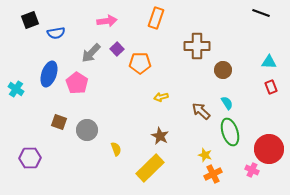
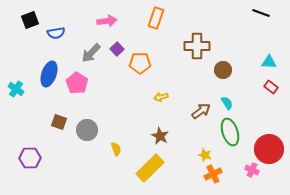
red rectangle: rotated 32 degrees counterclockwise
brown arrow: rotated 102 degrees clockwise
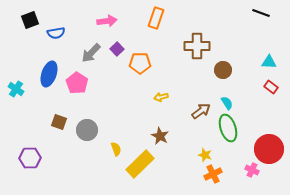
green ellipse: moved 2 px left, 4 px up
yellow rectangle: moved 10 px left, 4 px up
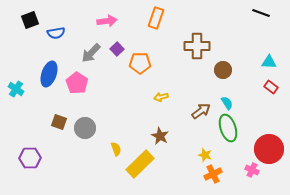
gray circle: moved 2 px left, 2 px up
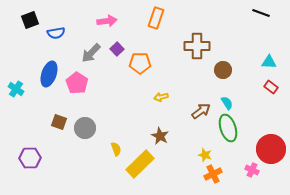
red circle: moved 2 px right
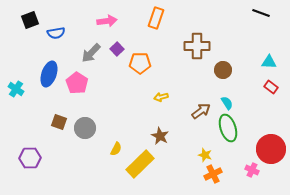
yellow semicircle: rotated 48 degrees clockwise
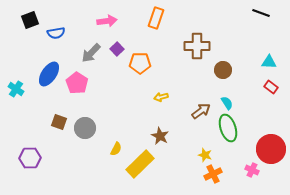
blue ellipse: rotated 15 degrees clockwise
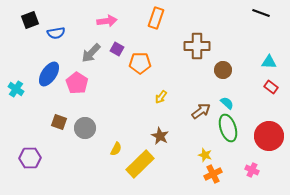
purple square: rotated 16 degrees counterclockwise
yellow arrow: rotated 40 degrees counterclockwise
cyan semicircle: rotated 16 degrees counterclockwise
red circle: moved 2 px left, 13 px up
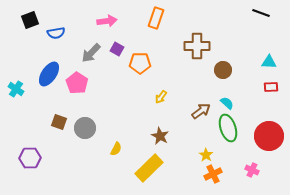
red rectangle: rotated 40 degrees counterclockwise
yellow star: moved 1 px right; rotated 16 degrees clockwise
yellow rectangle: moved 9 px right, 4 px down
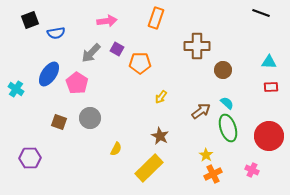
gray circle: moved 5 px right, 10 px up
